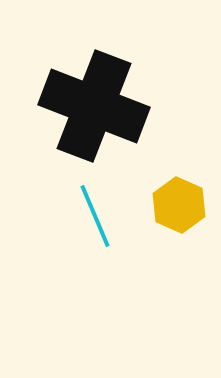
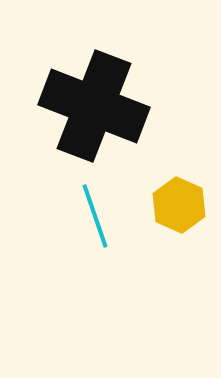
cyan line: rotated 4 degrees clockwise
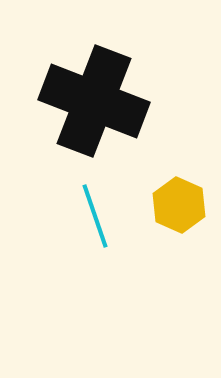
black cross: moved 5 px up
